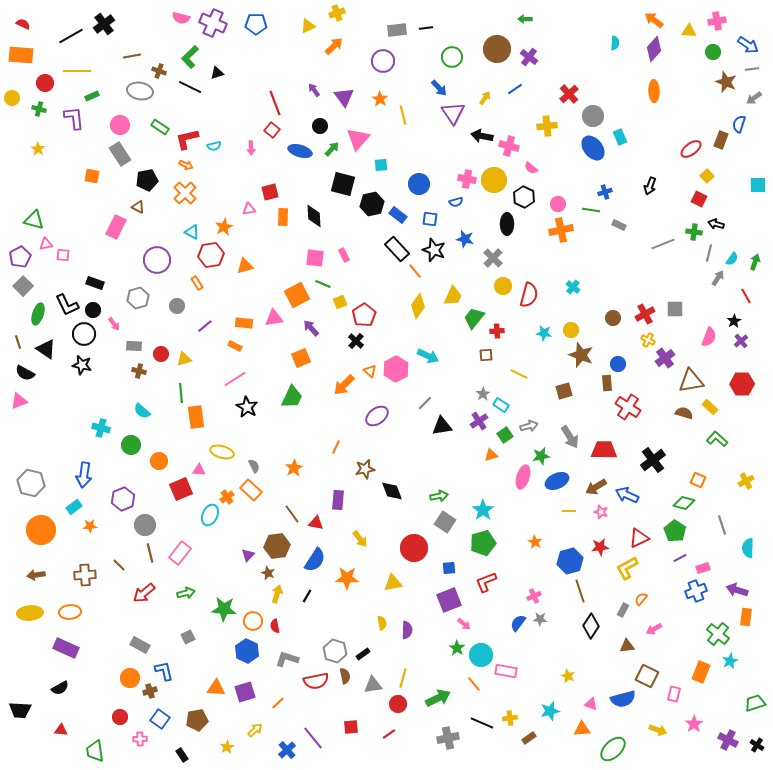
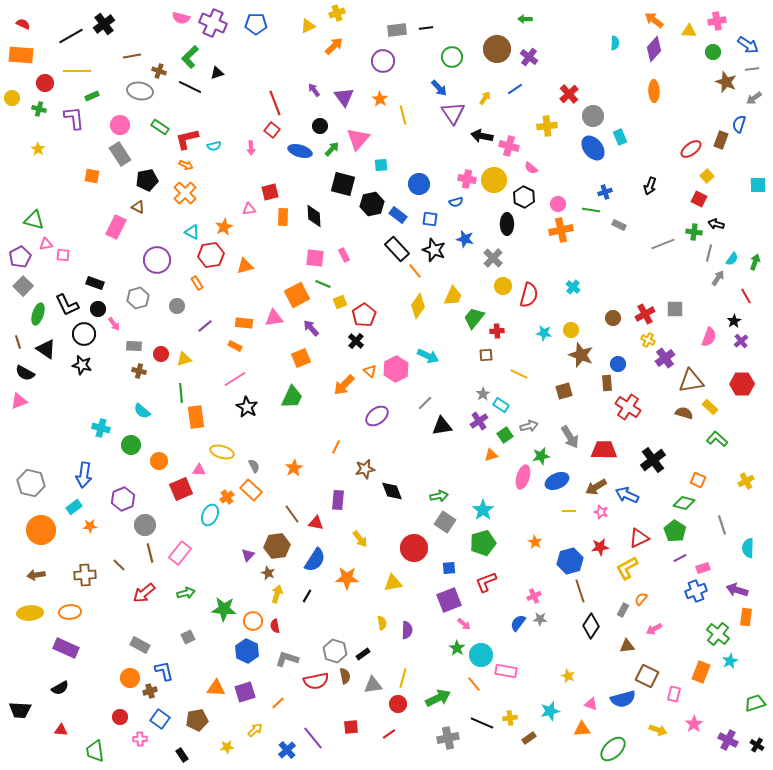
black circle at (93, 310): moved 5 px right, 1 px up
yellow star at (227, 747): rotated 24 degrees clockwise
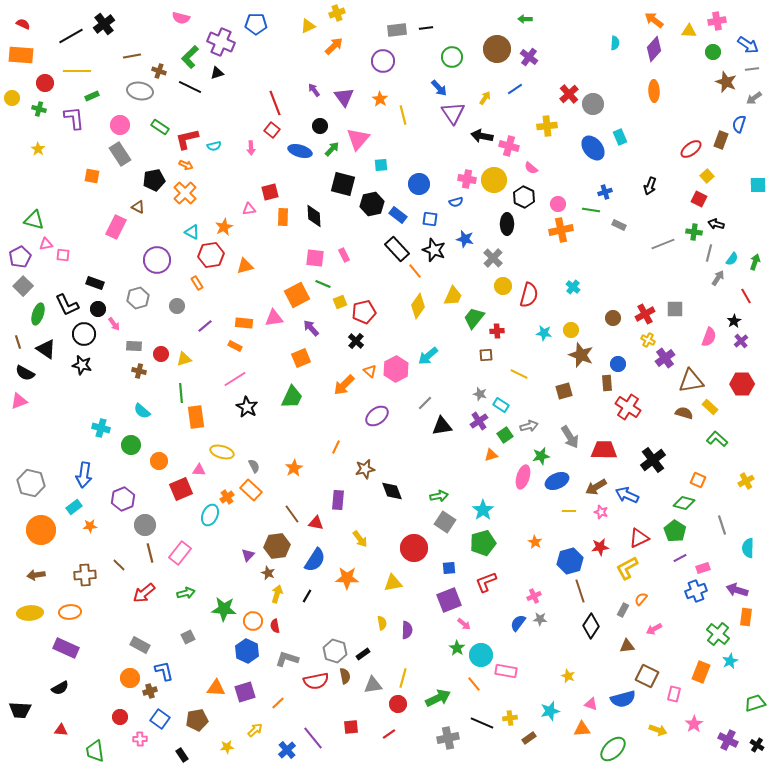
purple cross at (213, 23): moved 8 px right, 19 px down
gray circle at (593, 116): moved 12 px up
black pentagon at (147, 180): moved 7 px right
red pentagon at (364, 315): moved 3 px up; rotated 20 degrees clockwise
cyan arrow at (428, 356): rotated 115 degrees clockwise
gray star at (483, 394): moved 3 px left; rotated 24 degrees counterclockwise
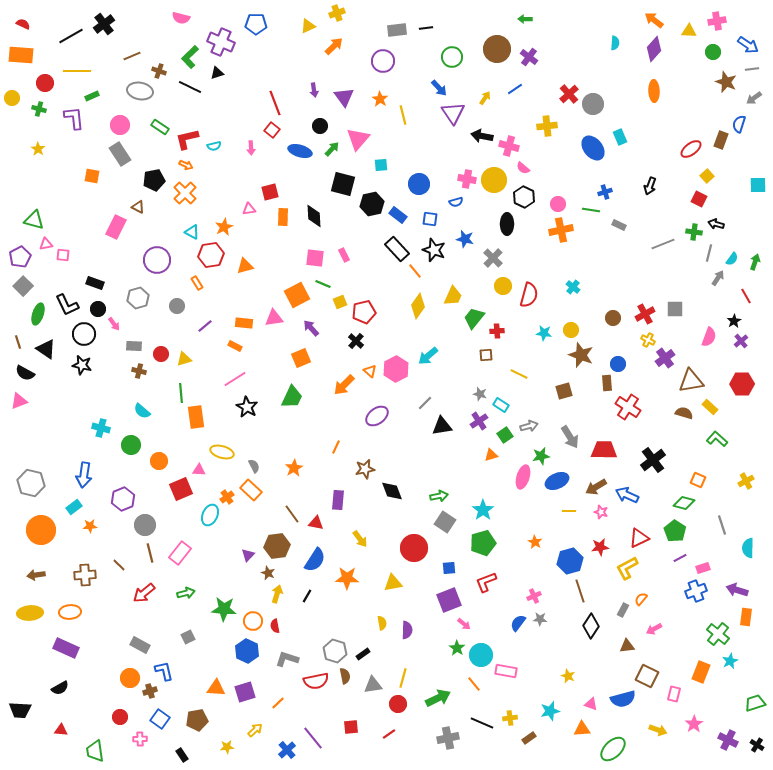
brown line at (132, 56): rotated 12 degrees counterclockwise
purple arrow at (314, 90): rotated 152 degrees counterclockwise
pink semicircle at (531, 168): moved 8 px left
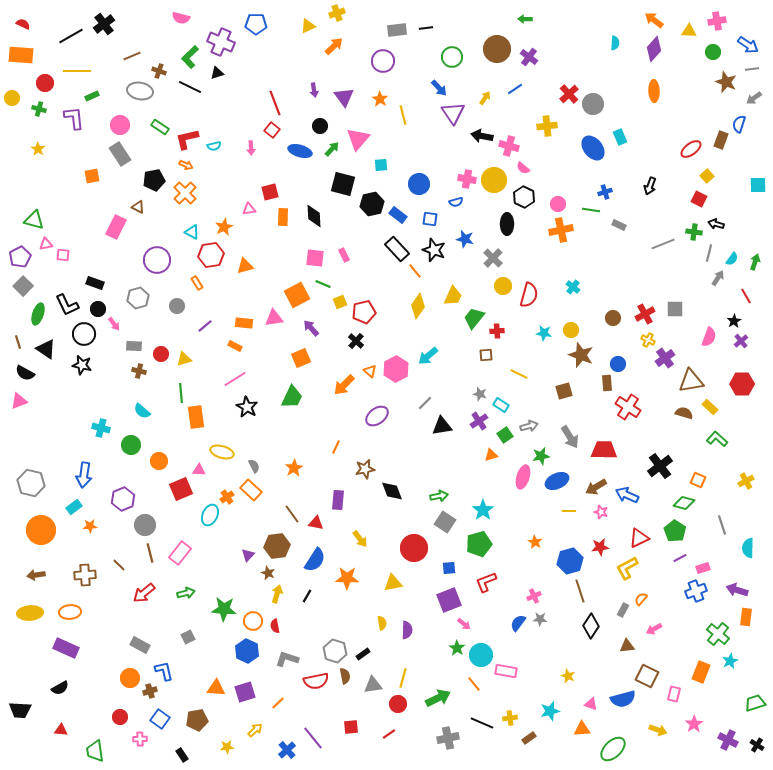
orange square at (92, 176): rotated 21 degrees counterclockwise
black cross at (653, 460): moved 7 px right, 6 px down
green pentagon at (483, 543): moved 4 px left, 1 px down
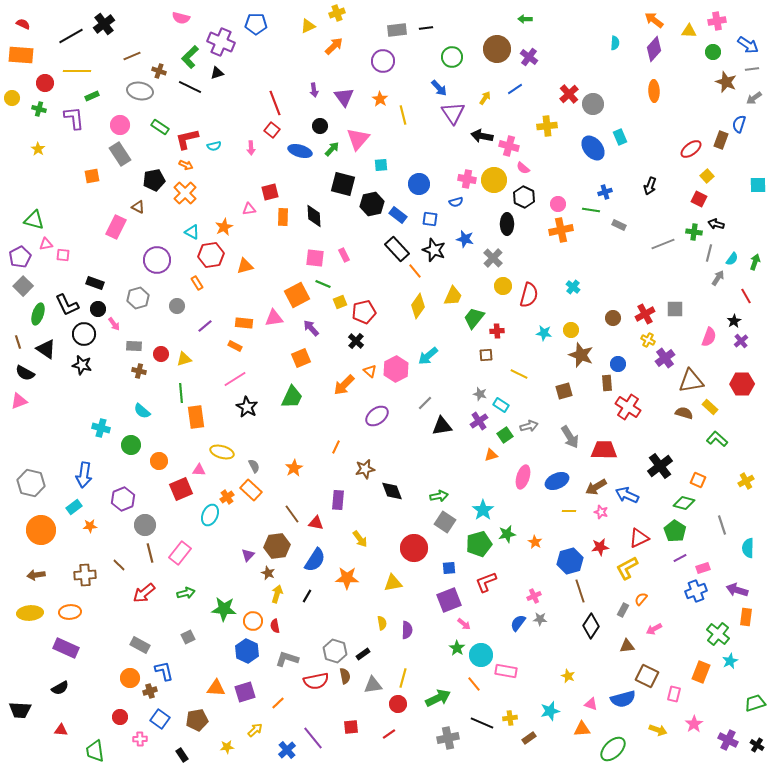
green star at (541, 456): moved 34 px left, 78 px down
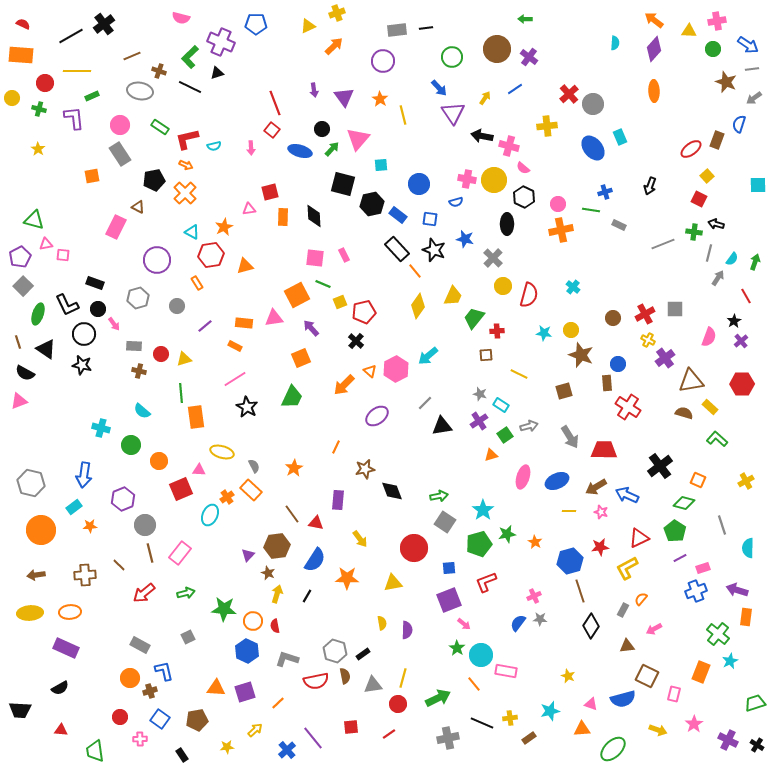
green circle at (713, 52): moved 3 px up
black circle at (320, 126): moved 2 px right, 3 px down
brown rectangle at (721, 140): moved 4 px left
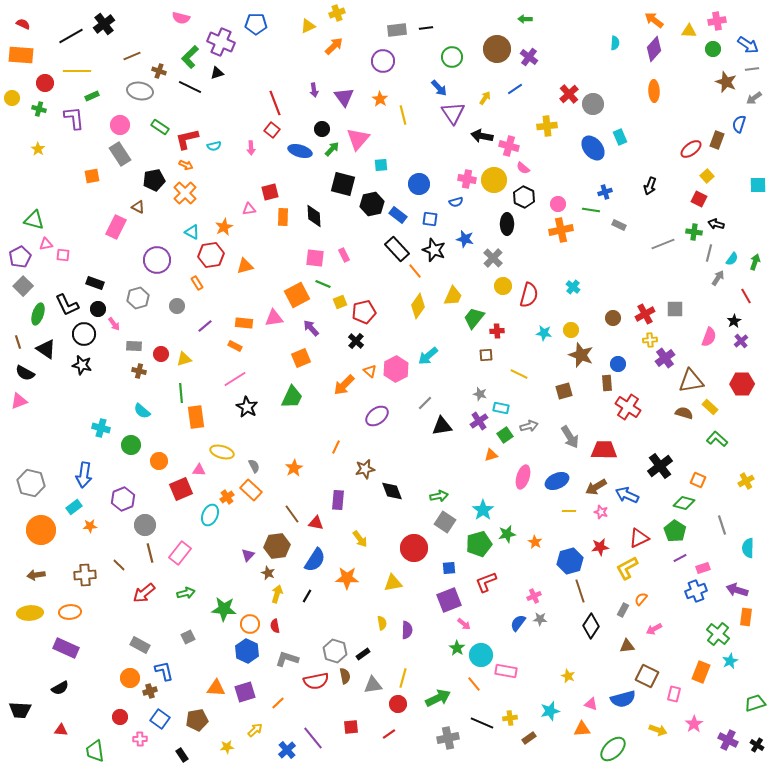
yellow cross at (648, 340): moved 2 px right; rotated 32 degrees counterclockwise
cyan rectangle at (501, 405): moved 3 px down; rotated 21 degrees counterclockwise
orange circle at (253, 621): moved 3 px left, 3 px down
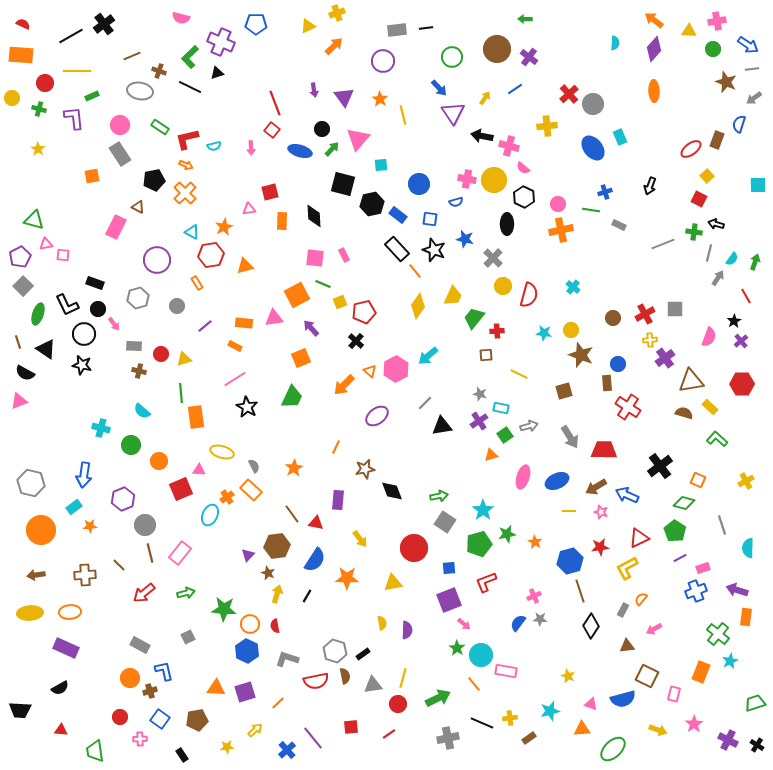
orange rectangle at (283, 217): moved 1 px left, 4 px down
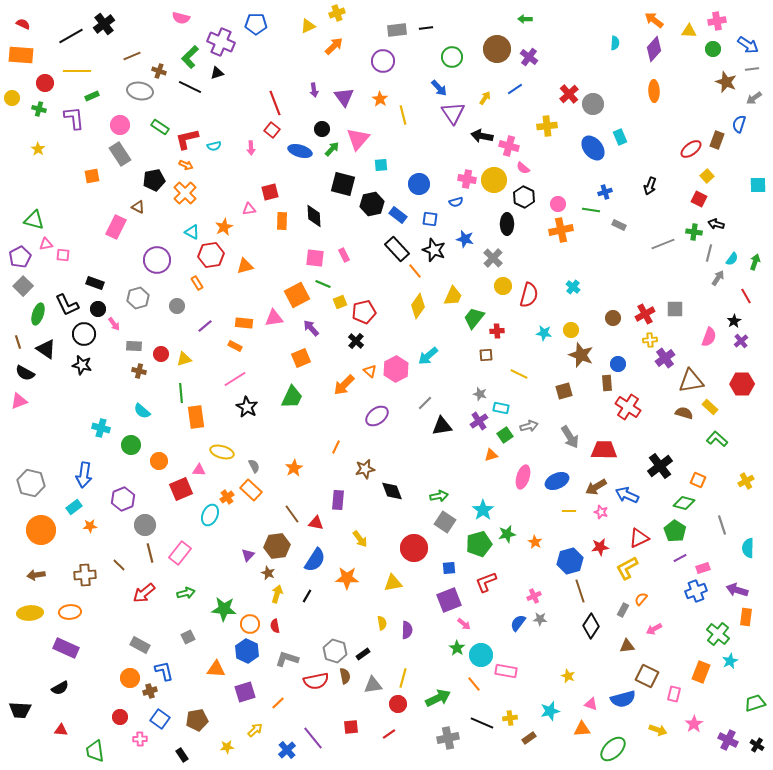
orange triangle at (216, 688): moved 19 px up
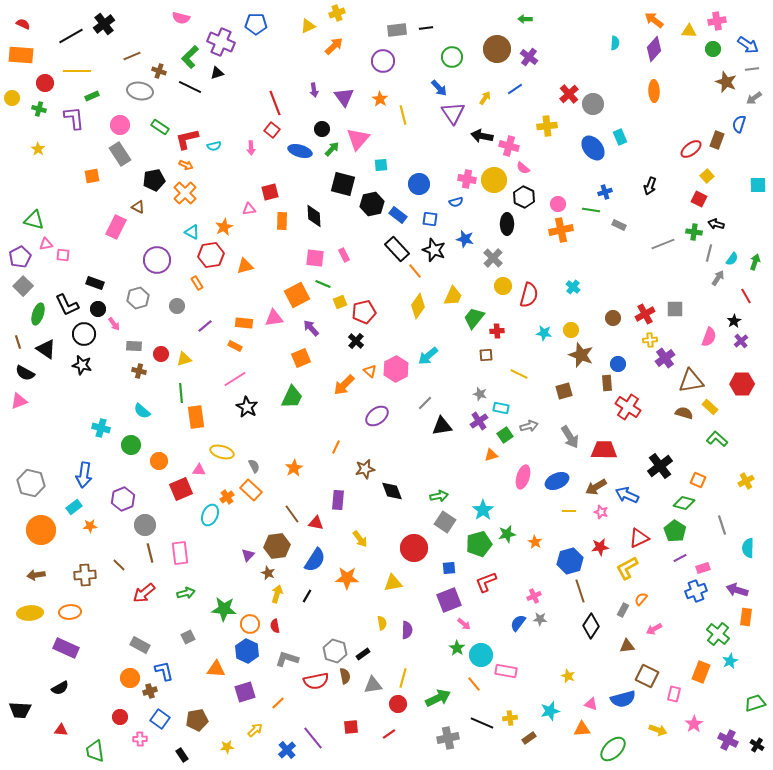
pink rectangle at (180, 553): rotated 45 degrees counterclockwise
